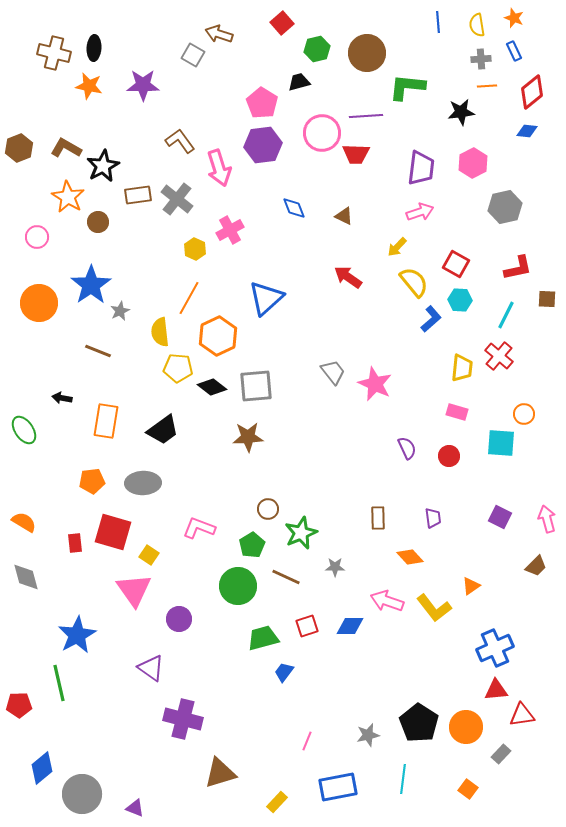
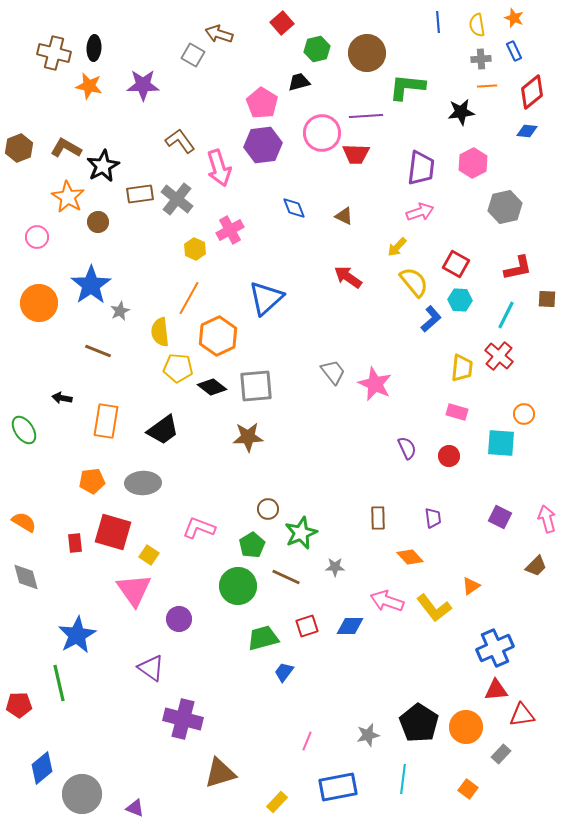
brown rectangle at (138, 195): moved 2 px right, 1 px up
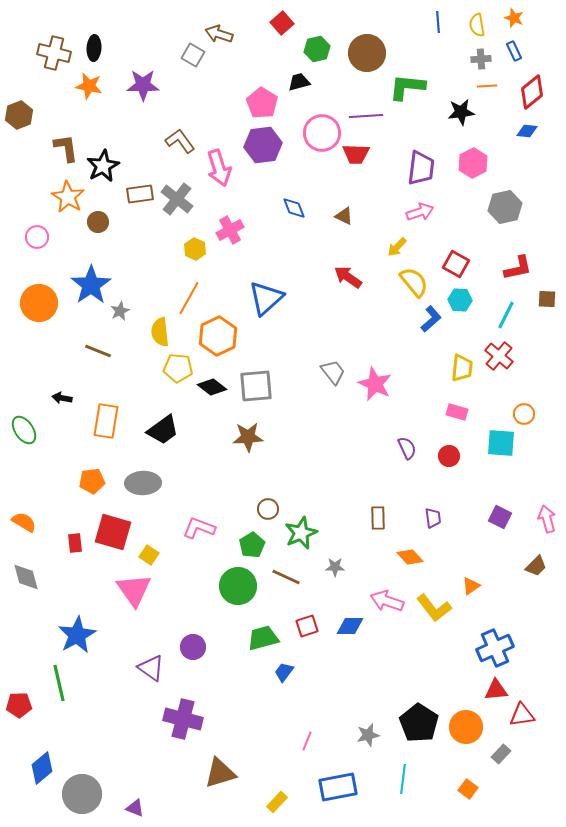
brown hexagon at (19, 148): moved 33 px up
brown L-shape at (66, 148): rotated 52 degrees clockwise
purple circle at (179, 619): moved 14 px right, 28 px down
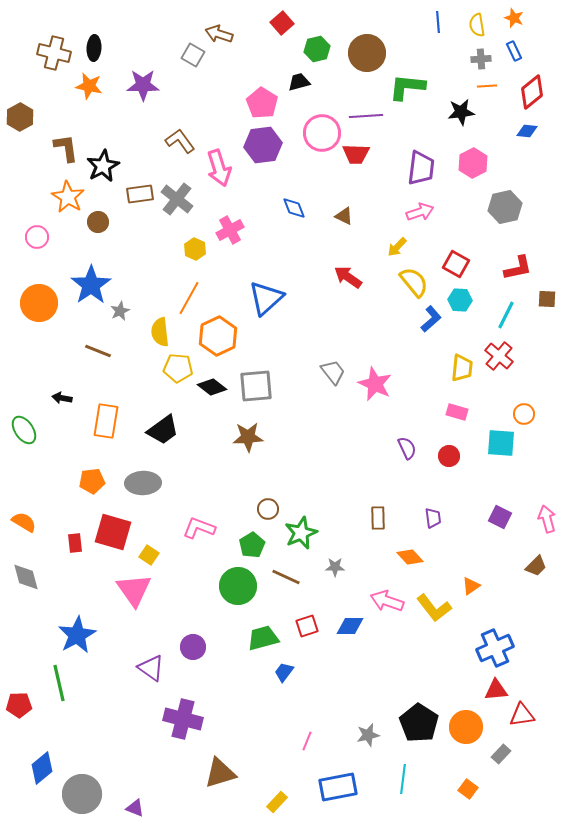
brown hexagon at (19, 115): moved 1 px right, 2 px down; rotated 8 degrees counterclockwise
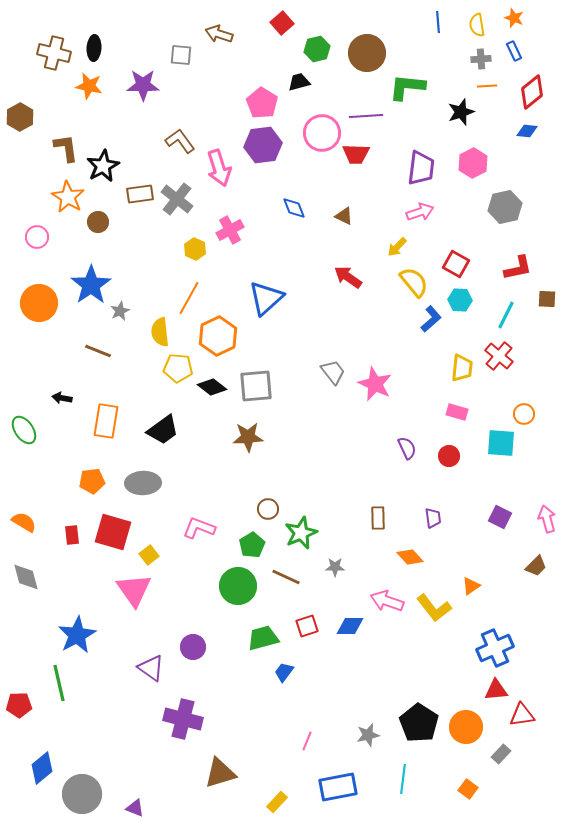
gray square at (193, 55): moved 12 px left; rotated 25 degrees counterclockwise
black star at (461, 112): rotated 12 degrees counterclockwise
red rectangle at (75, 543): moved 3 px left, 8 px up
yellow square at (149, 555): rotated 18 degrees clockwise
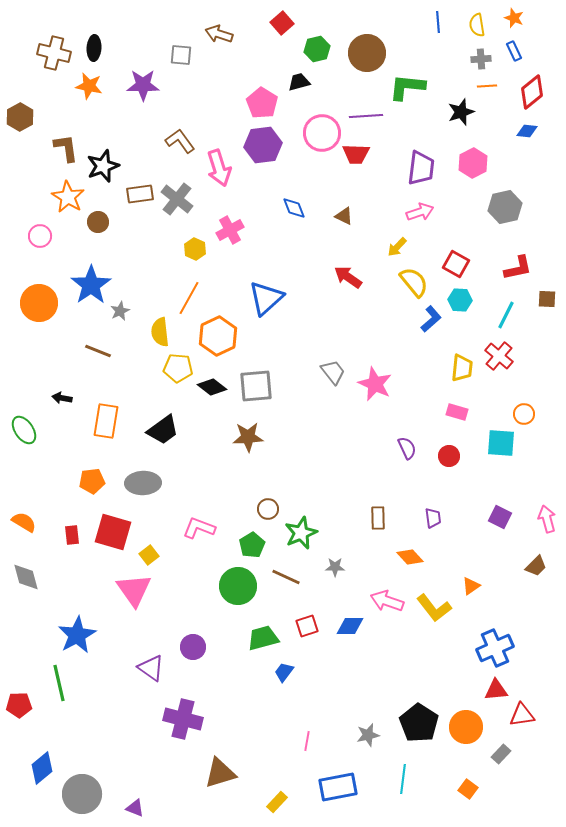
black star at (103, 166): rotated 8 degrees clockwise
pink circle at (37, 237): moved 3 px right, 1 px up
pink line at (307, 741): rotated 12 degrees counterclockwise
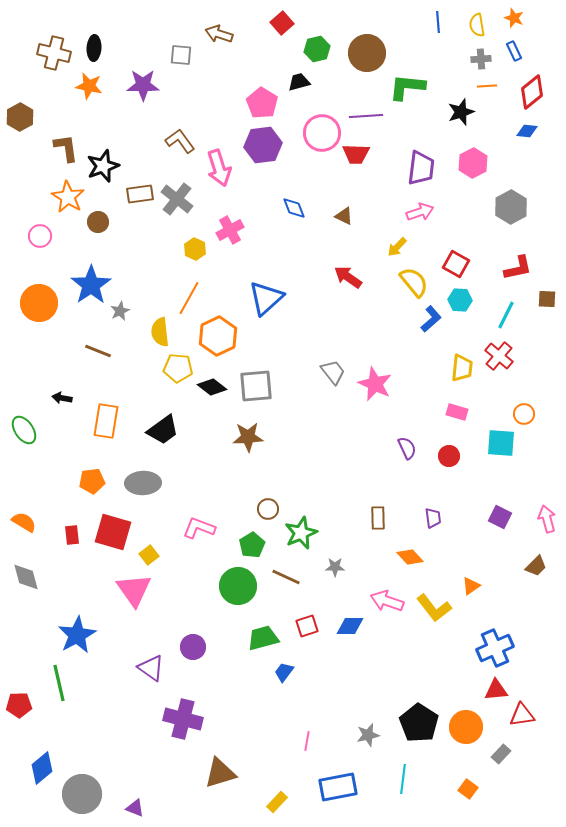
gray hexagon at (505, 207): moved 6 px right; rotated 16 degrees counterclockwise
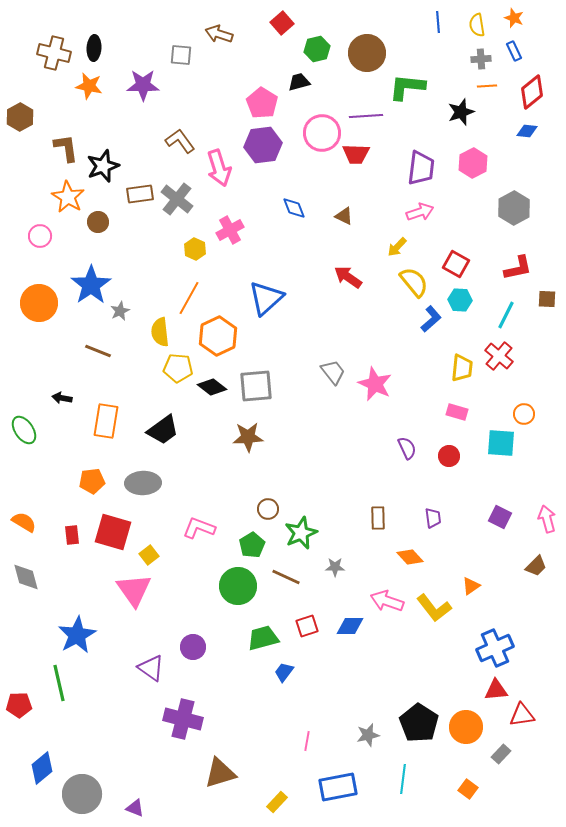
gray hexagon at (511, 207): moved 3 px right, 1 px down
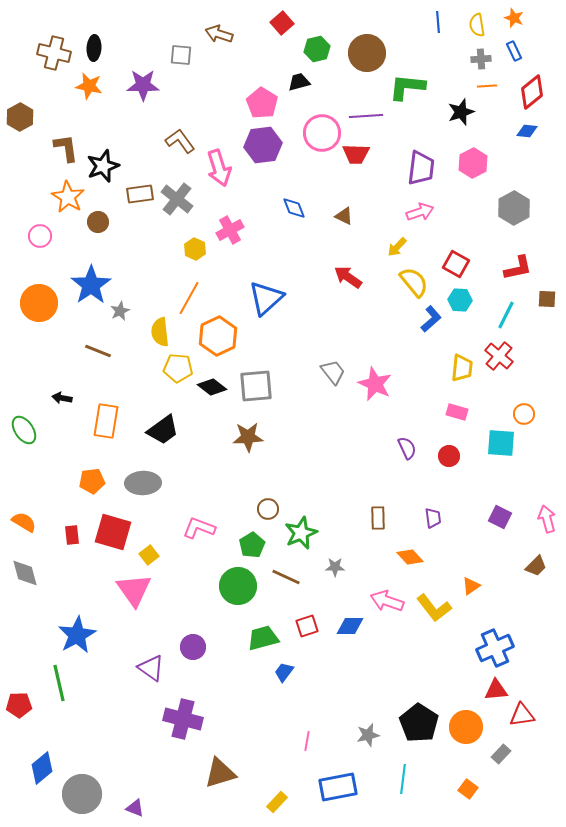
gray diamond at (26, 577): moved 1 px left, 4 px up
